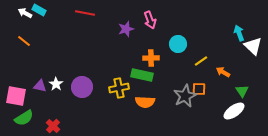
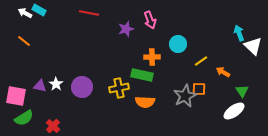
red line: moved 4 px right
orange cross: moved 1 px right, 1 px up
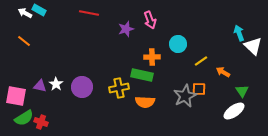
red cross: moved 12 px left, 4 px up; rotated 24 degrees counterclockwise
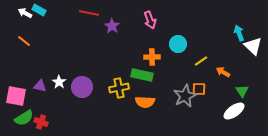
purple star: moved 14 px left, 3 px up; rotated 21 degrees counterclockwise
white star: moved 3 px right, 2 px up
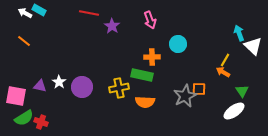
yellow line: moved 24 px right, 1 px up; rotated 24 degrees counterclockwise
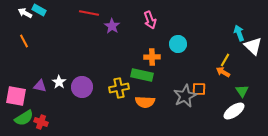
orange line: rotated 24 degrees clockwise
